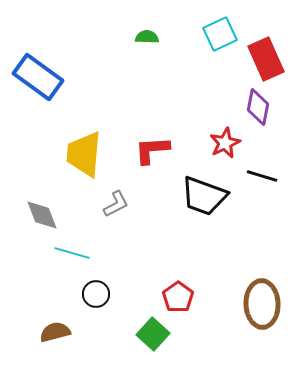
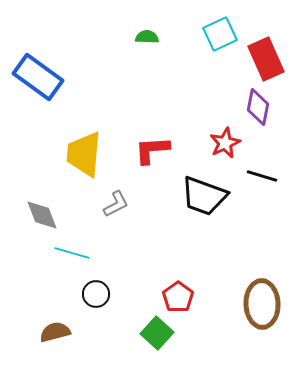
green square: moved 4 px right, 1 px up
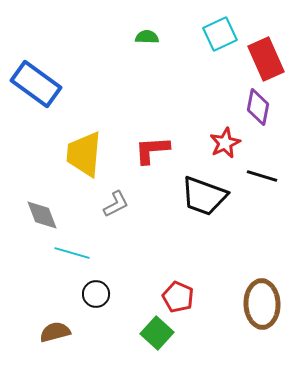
blue rectangle: moved 2 px left, 7 px down
red pentagon: rotated 12 degrees counterclockwise
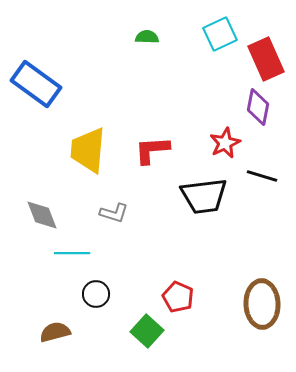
yellow trapezoid: moved 4 px right, 4 px up
black trapezoid: rotated 27 degrees counterclockwise
gray L-shape: moved 2 px left, 9 px down; rotated 44 degrees clockwise
cyan line: rotated 16 degrees counterclockwise
green square: moved 10 px left, 2 px up
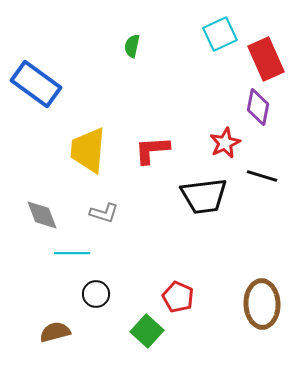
green semicircle: moved 15 px left, 9 px down; rotated 80 degrees counterclockwise
gray L-shape: moved 10 px left
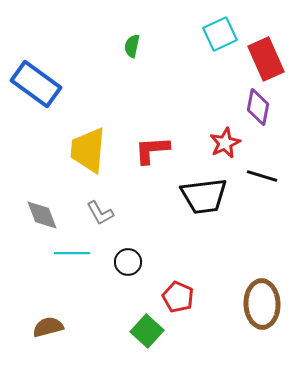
gray L-shape: moved 4 px left; rotated 44 degrees clockwise
black circle: moved 32 px right, 32 px up
brown semicircle: moved 7 px left, 5 px up
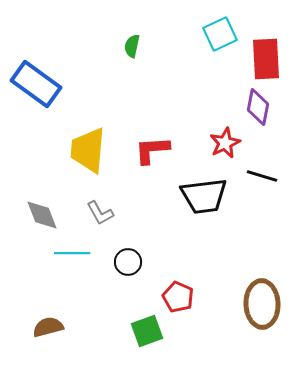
red rectangle: rotated 21 degrees clockwise
green square: rotated 28 degrees clockwise
